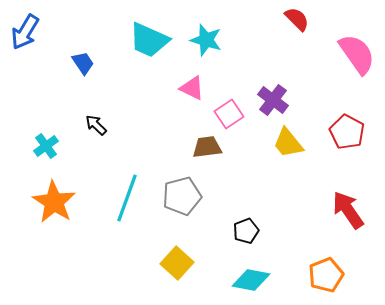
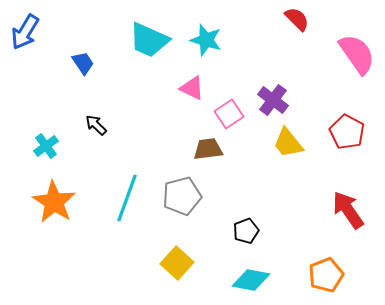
brown trapezoid: moved 1 px right, 2 px down
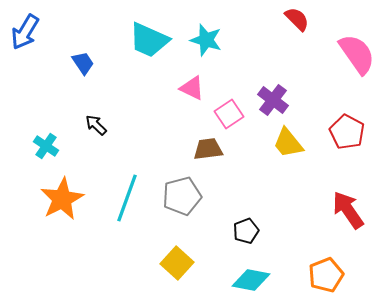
cyan cross: rotated 20 degrees counterclockwise
orange star: moved 8 px right, 3 px up; rotated 12 degrees clockwise
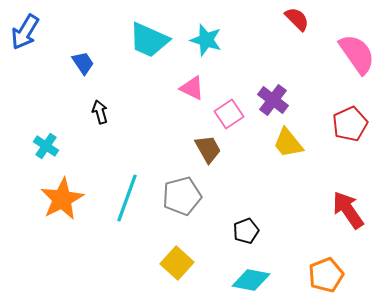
black arrow: moved 4 px right, 13 px up; rotated 30 degrees clockwise
red pentagon: moved 3 px right, 8 px up; rotated 20 degrees clockwise
brown trapezoid: rotated 68 degrees clockwise
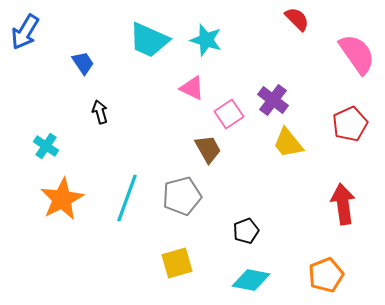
red arrow: moved 5 px left, 6 px up; rotated 27 degrees clockwise
yellow square: rotated 32 degrees clockwise
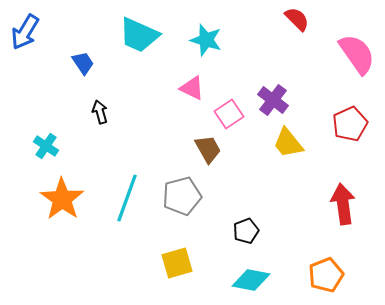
cyan trapezoid: moved 10 px left, 5 px up
orange star: rotated 9 degrees counterclockwise
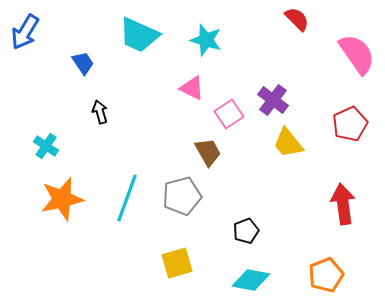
brown trapezoid: moved 3 px down
orange star: rotated 24 degrees clockwise
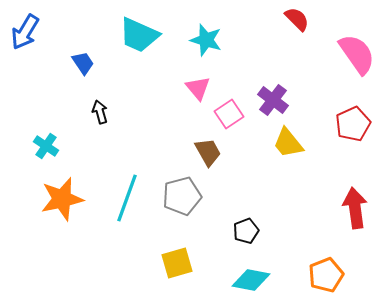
pink triangle: moved 6 px right; rotated 24 degrees clockwise
red pentagon: moved 3 px right
red arrow: moved 12 px right, 4 px down
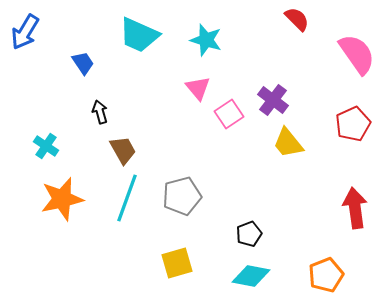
brown trapezoid: moved 85 px left, 2 px up
black pentagon: moved 3 px right, 3 px down
cyan diamond: moved 4 px up
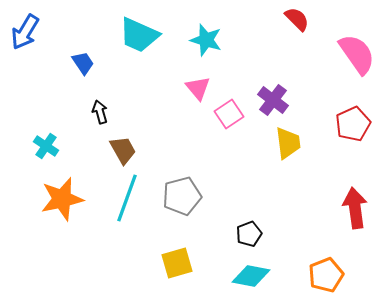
yellow trapezoid: rotated 148 degrees counterclockwise
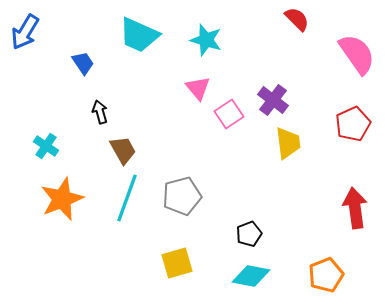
orange star: rotated 9 degrees counterclockwise
